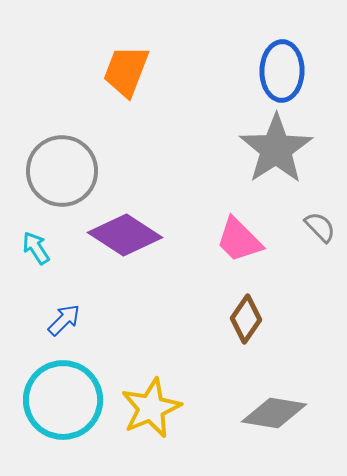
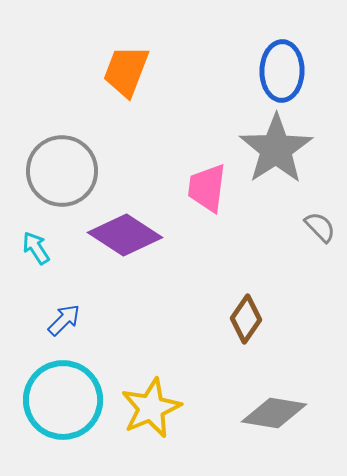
pink trapezoid: moved 32 px left, 52 px up; rotated 52 degrees clockwise
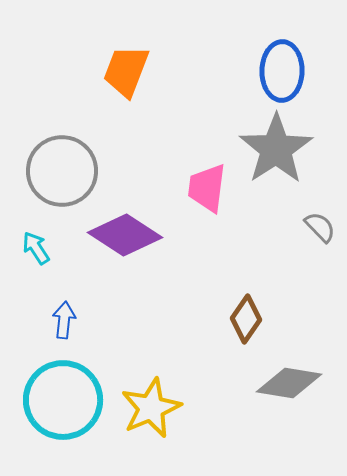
blue arrow: rotated 39 degrees counterclockwise
gray diamond: moved 15 px right, 30 px up
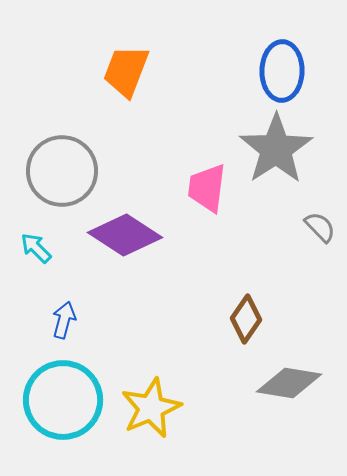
cyan arrow: rotated 12 degrees counterclockwise
blue arrow: rotated 9 degrees clockwise
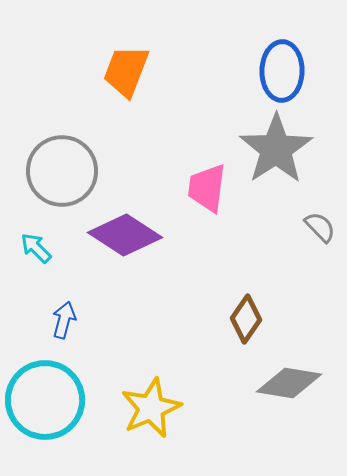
cyan circle: moved 18 px left
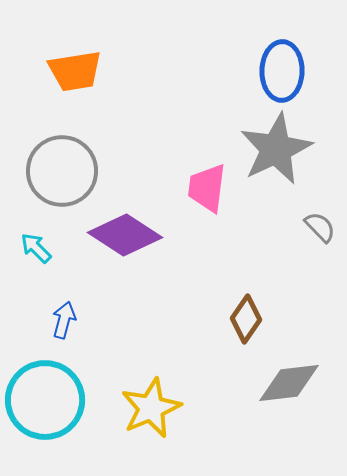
orange trapezoid: moved 51 px left; rotated 120 degrees counterclockwise
gray star: rotated 8 degrees clockwise
gray diamond: rotated 16 degrees counterclockwise
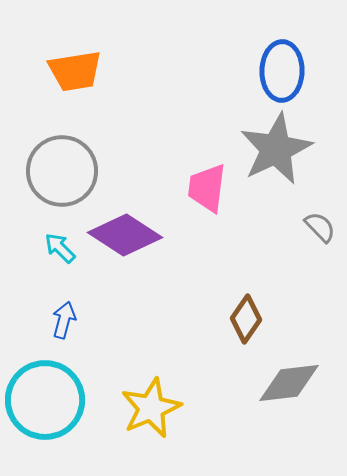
cyan arrow: moved 24 px right
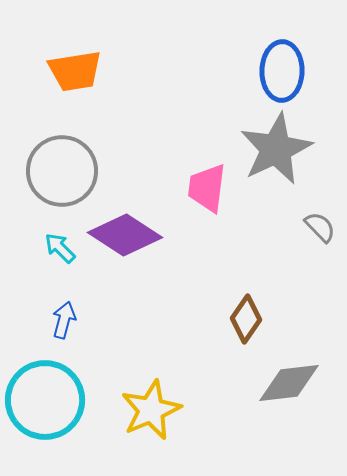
yellow star: moved 2 px down
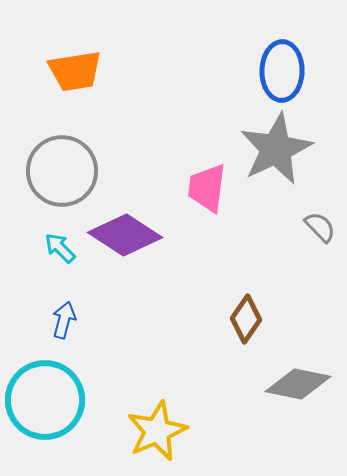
gray diamond: moved 9 px right, 1 px down; rotated 18 degrees clockwise
yellow star: moved 6 px right, 21 px down
